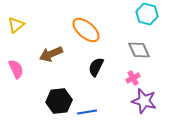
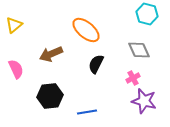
yellow triangle: moved 2 px left
black semicircle: moved 3 px up
black hexagon: moved 9 px left, 5 px up
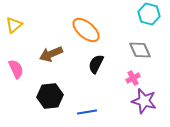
cyan hexagon: moved 2 px right
gray diamond: moved 1 px right
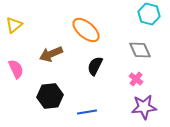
black semicircle: moved 1 px left, 2 px down
pink cross: moved 3 px right, 1 px down; rotated 24 degrees counterclockwise
purple star: moved 6 px down; rotated 20 degrees counterclockwise
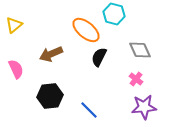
cyan hexagon: moved 35 px left
black semicircle: moved 4 px right, 9 px up
blue line: moved 2 px right, 2 px up; rotated 54 degrees clockwise
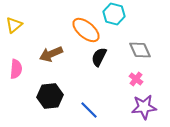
pink semicircle: rotated 30 degrees clockwise
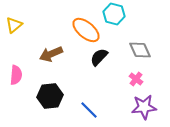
black semicircle: rotated 18 degrees clockwise
pink semicircle: moved 6 px down
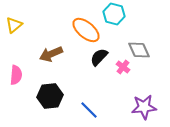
gray diamond: moved 1 px left
pink cross: moved 13 px left, 12 px up
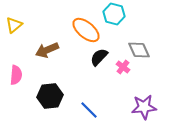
brown arrow: moved 4 px left, 4 px up
